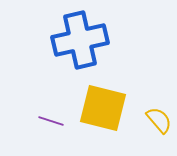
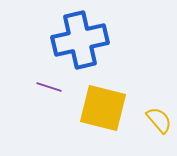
purple line: moved 2 px left, 34 px up
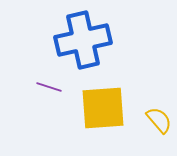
blue cross: moved 3 px right
yellow square: rotated 18 degrees counterclockwise
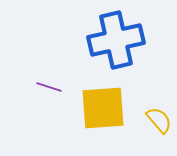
blue cross: moved 33 px right
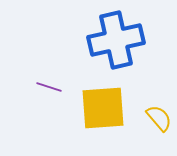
yellow semicircle: moved 2 px up
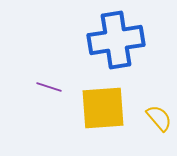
blue cross: rotated 4 degrees clockwise
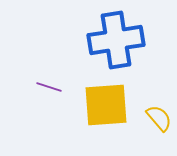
yellow square: moved 3 px right, 3 px up
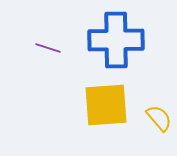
blue cross: rotated 8 degrees clockwise
purple line: moved 1 px left, 39 px up
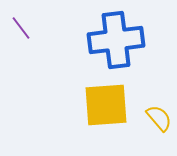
blue cross: rotated 6 degrees counterclockwise
purple line: moved 27 px left, 20 px up; rotated 35 degrees clockwise
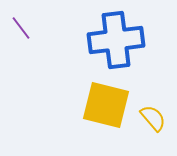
yellow square: rotated 18 degrees clockwise
yellow semicircle: moved 6 px left
